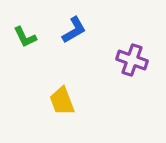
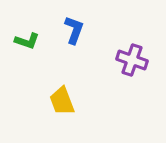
blue L-shape: rotated 40 degrees counterclockwise
green L-shape: moved 2 px right, 4 px down; rotated 45 degrees counterclockwise
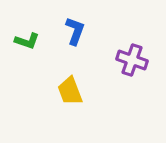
blue L-shape: moved 1 px right, 1 px down
yellow trapezoid: moved 8 px right, 10 px up
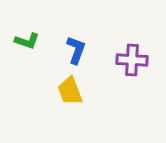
blue L-shape: moved 1 px right, 19 px down
purple cross: rotated 16 degrees counterclockwise
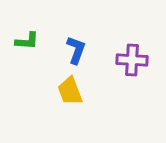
green L-shape: rotated 15 degrees counterclockwise
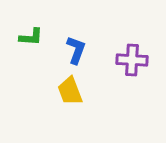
green L-shape: moved 4 px right, 4 px up
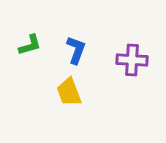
green L-shape: moved 1 px left, 8 px down; rotated 20 degrees counterclockwise
yellow trapezoid: moved 1 px left, 1 px down
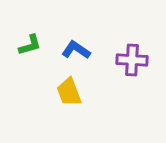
blue L-shape: rotated 76 degrees counterclockwise
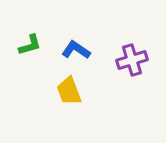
purple cross: rotated 20 degrees counterclockwise
yellow trapezoid: moved 1 px up
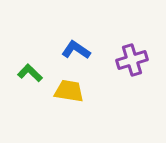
green L-shape: moved 28 px down; rotated 120 degrees counterclockwise
yellow trapezoid: rotated 120 degrees clockwise
